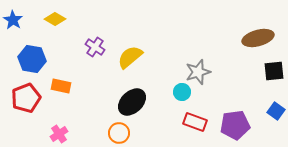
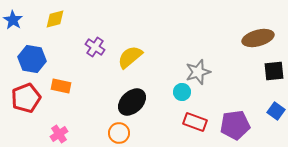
yellow diamond: rotated 45 degrees counterclockwise
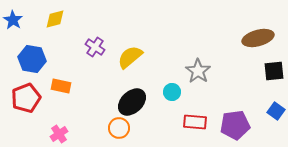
gray star: moved 1 px up; rotated 20 degrees counterclockwise
cyan circle: moved 10 px left
red rectangle: rotated 15 degrees counterclockwise
orange circle: moved 5 px up
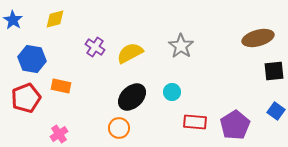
yellow semicircle: moved 4 px up; rotated 12 degrees clockwise
gray star: moved 17 px left, 25 px up
black ellipse: moved 5 px up
purple pentagon: rotated 24 degrees counterclockwise
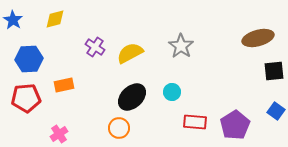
blue hexagon: moved 3 px left; rotated 12 degrees counterclockwise
orange rectangle: moved 3 px right, 1 px up; rotated 24 degrees counterclockwise
red pentagon: rotated 16 degrees clockwise
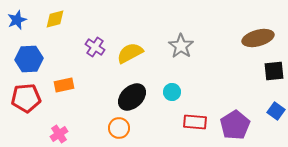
blue star: moved 4 px right; rotated 18 degrees clockwise
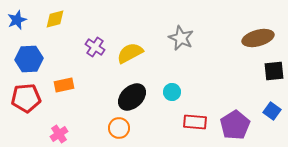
gray star: moved 8 px up; rotated 10 degrees counterclockwise
blue square: moved 4 px left
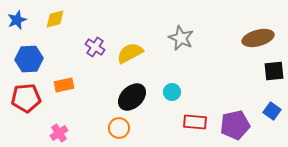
purple pentagon: rotated 20 degrees clockwise
pink cross: moved 1 px up
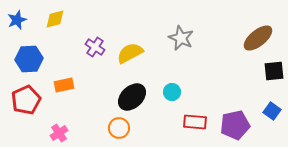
brown ellipse: rotated 24 degrees counterclockwise
red pentagon: moved 2 px down; rotated 20 degrees counterclockwise
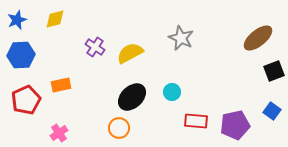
blue hexagon: moved 8 px left, 4 px up
black square: rotated 15 degrees counterclockwise
orange rectangle: moved 3 px left
red rectangle: moved 1 px right, 1 px up
